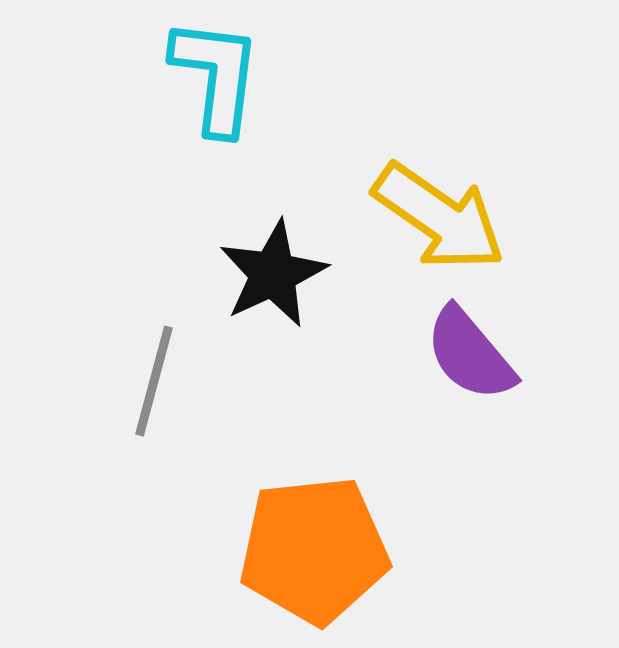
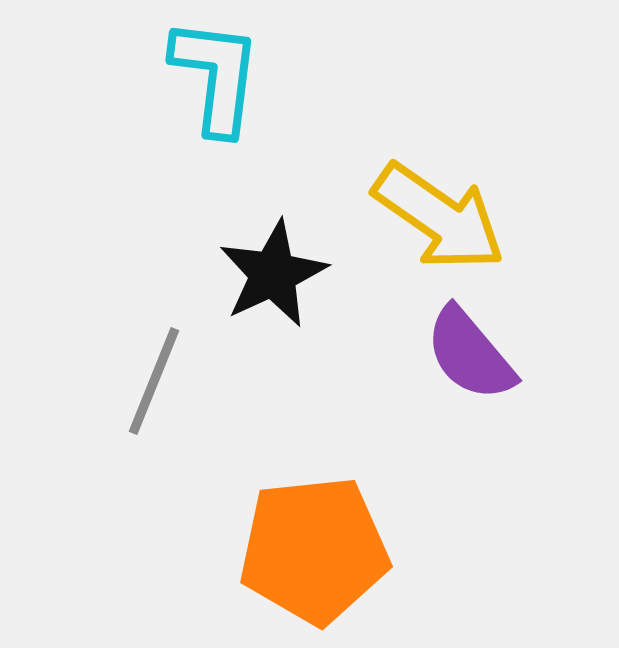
gray line: rotated 7 degrees clockwise
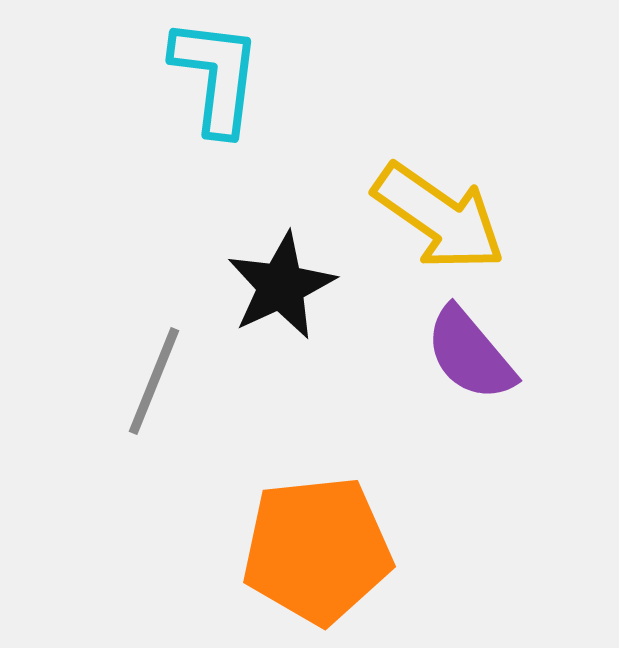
black star: moved 8 px right, 12 px down
orange pentagon: moved 3 px right
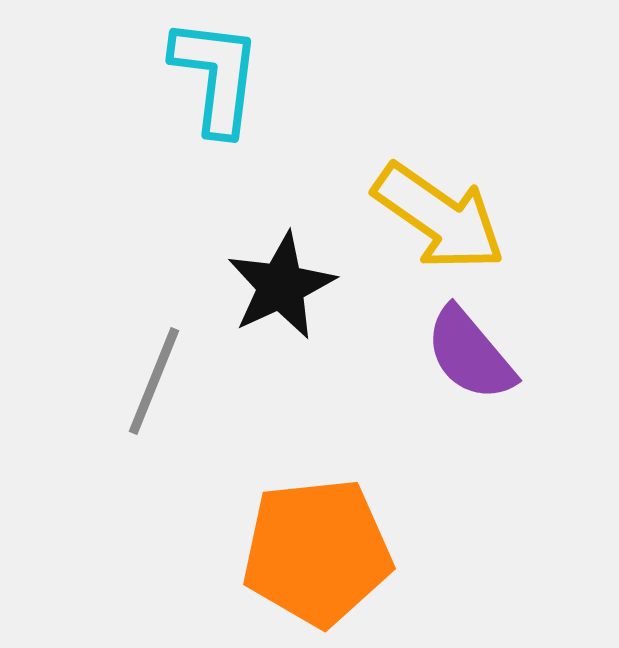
orange pentagon: moved 2 px down
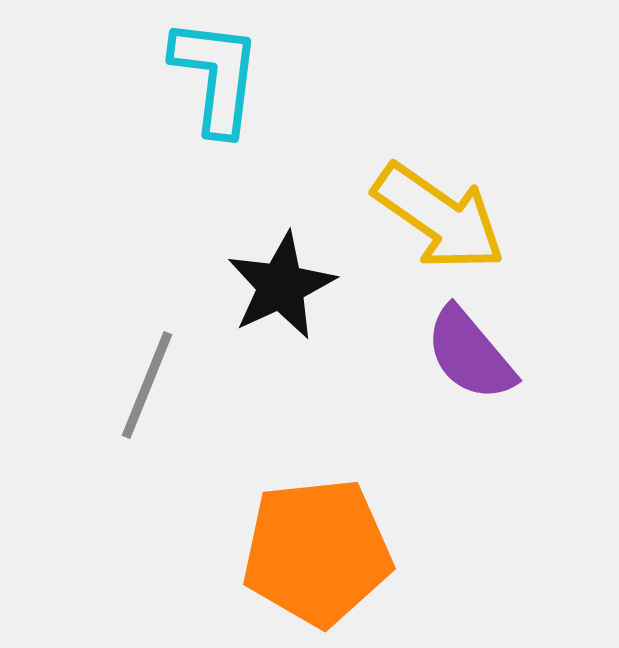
gray line: moved 7 px left, 4 px down
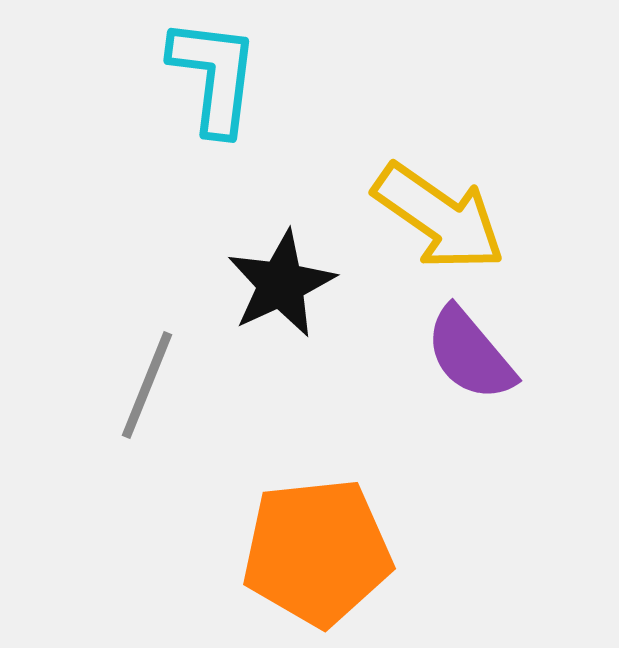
cyan L-shape: moved 2 px left
black star: moved 2 px up
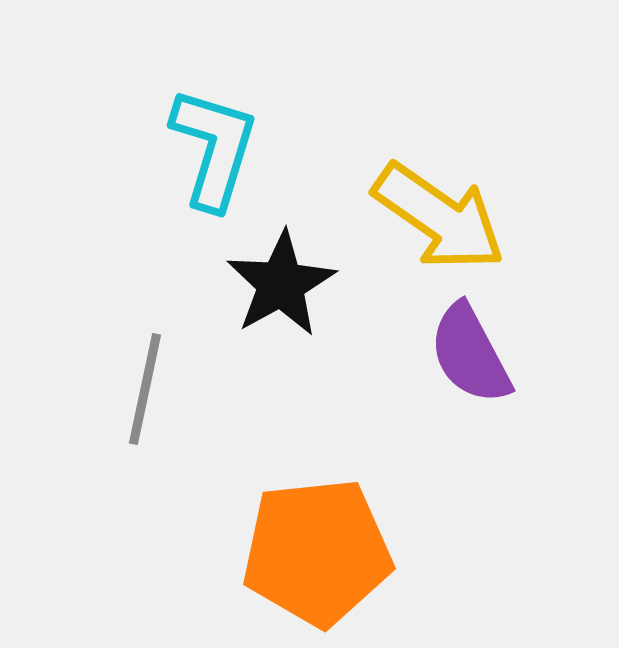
cyan L-shape: moved 72 px down; rotated 10 degrees clockwise
black star: rotated 4 degrees counterclockwise
purple semicircle: rotated 12 degrees clockwise
gray line: moved 2 px left, 4 px down; rotated 10 degrees counterclockwise
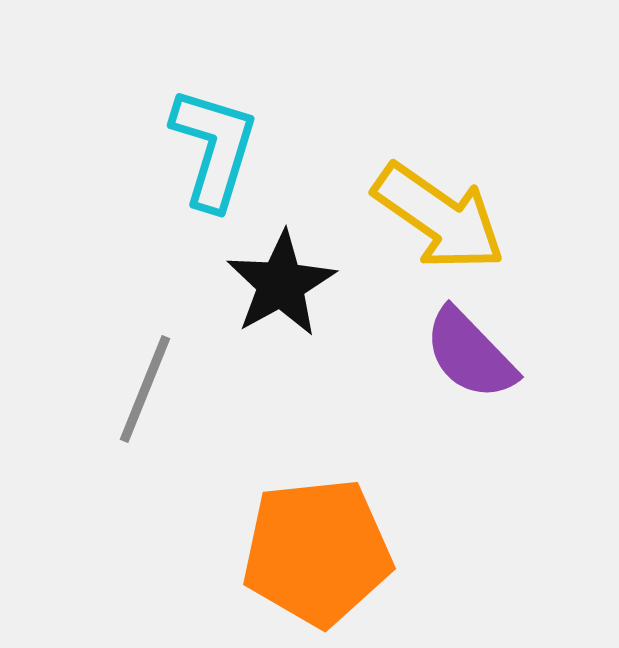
purple semicircle: rotated 16 degrees counterclockwise
gray line: rotated 10 degrees clockwise
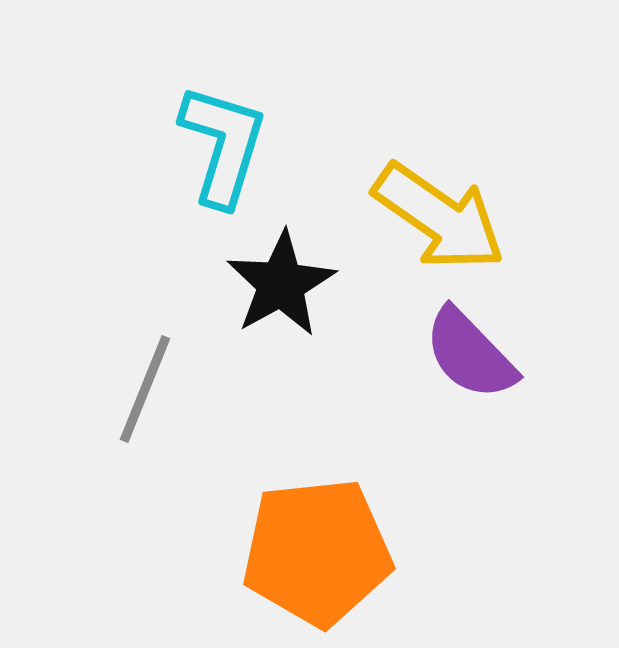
cyan L-shape: moved 9 px right, 3 px up
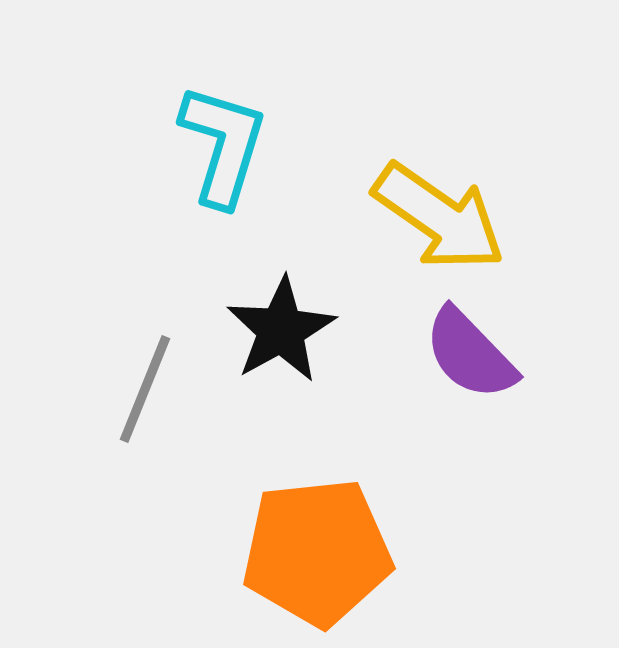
black star: moved 46 px down
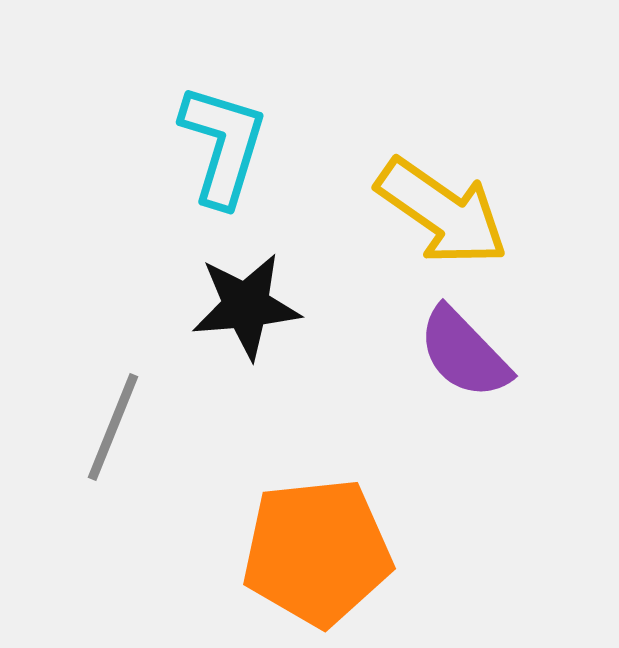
yellow arrow: moved 3 px right, 5 px up
black star: moved 35 px left, 24 px up; rotated 24 degrees clockwise
purple semicircle: moved 6 px left, 1 px up
gray line: moved 32 px left, 38 px down
